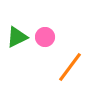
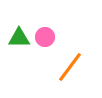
green triangle: moved 2 px right, 1 px down; rotated 25 degrees clockwise
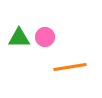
orange line: rotated 44 degrees clockwise
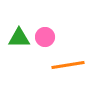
orange line: moved 2 px left, 2 px up
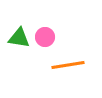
green triangle: rotated 10 degrees clockwise
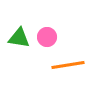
pink circle: moved 2 px right
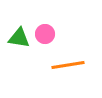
pink circle: moved 2 px left, 3 px up
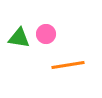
pink circle: moved 1 px right
